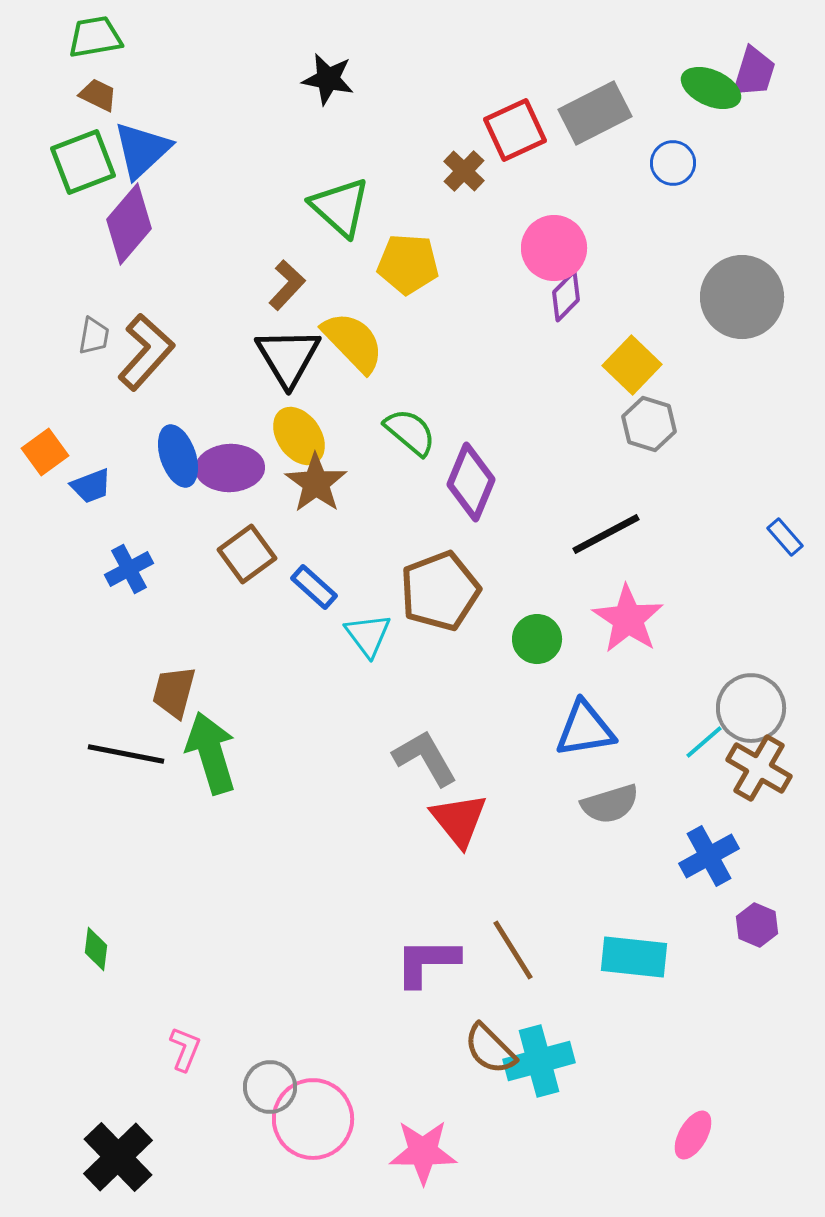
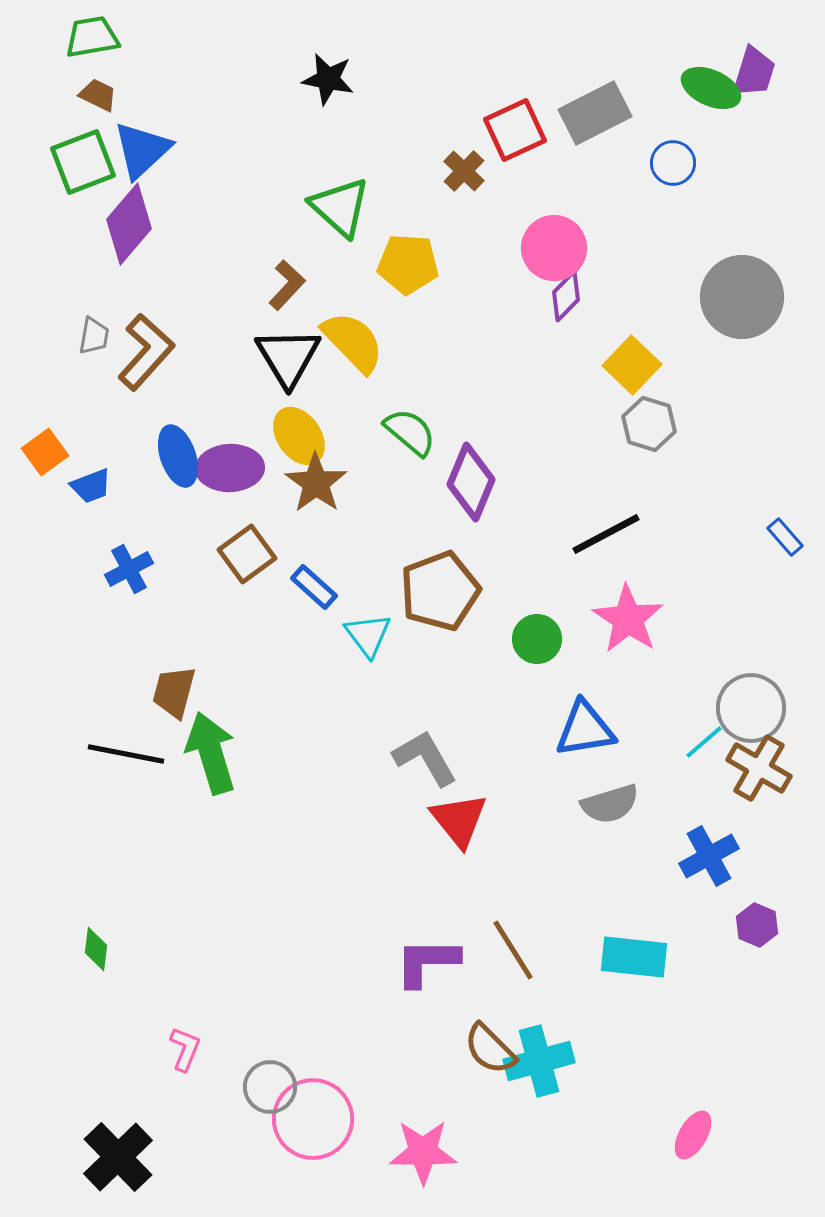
green trapezoid at (95, 37): moved 3 px left
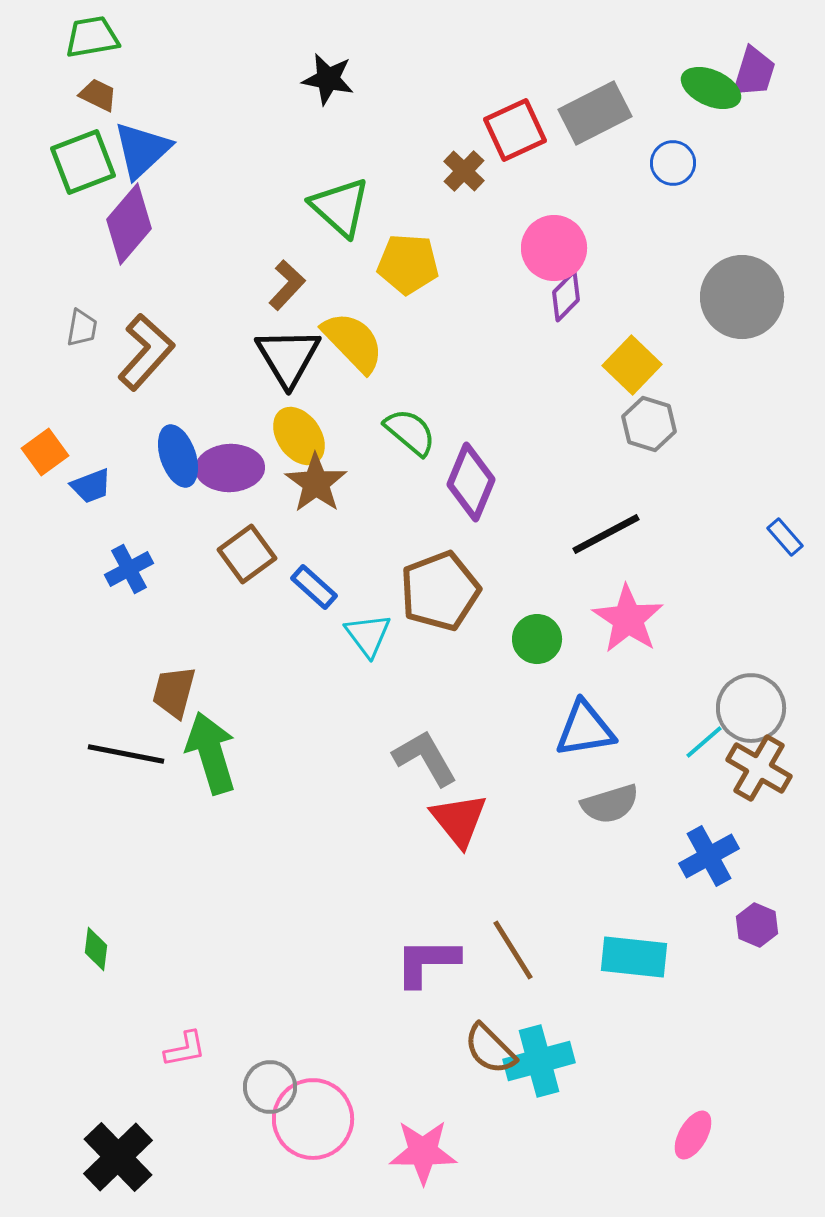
gray trapezoid at (94, 336): moved 12 px left, 8 px up
pink L-shape at (185, 1049): rotated 57 degrees clockwise
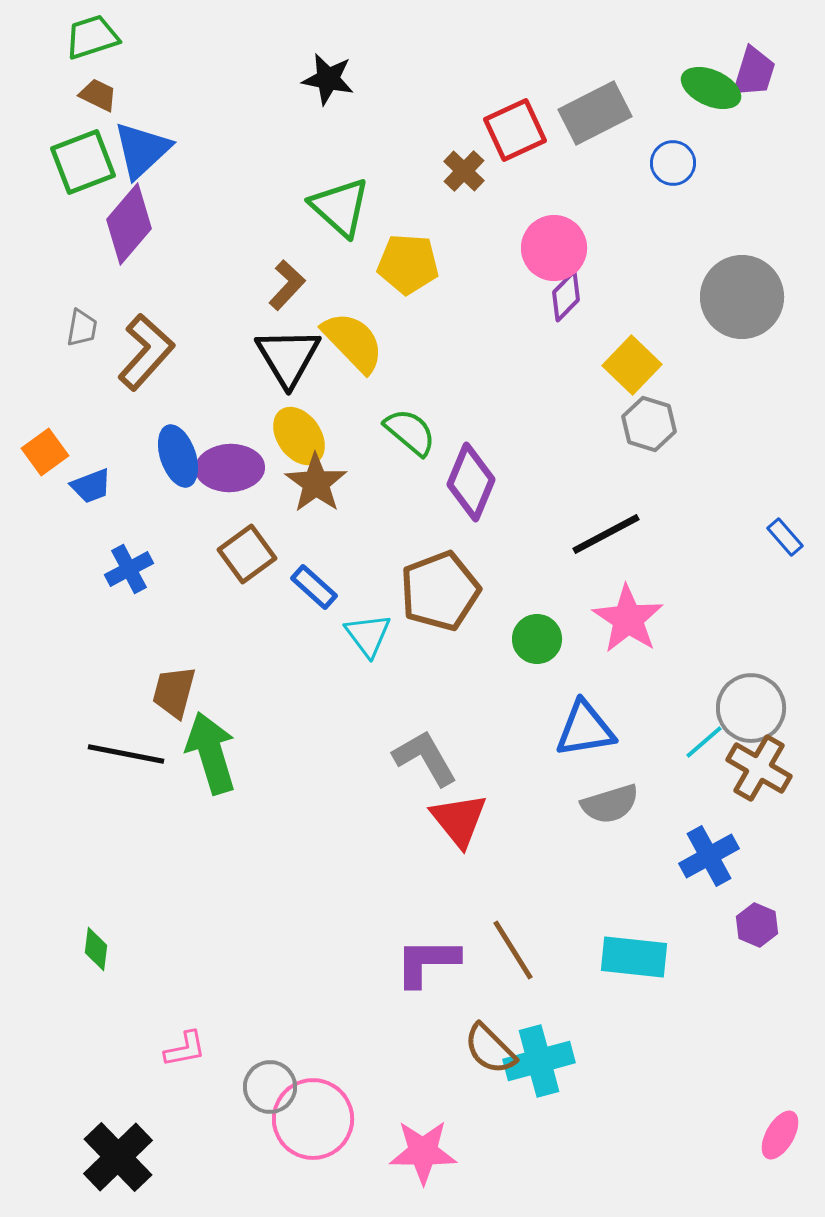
green trapezoid at (92, 37): rotated 8 degrees counterclockwise
pink ellipse at (693, 1135): moved 87 px right
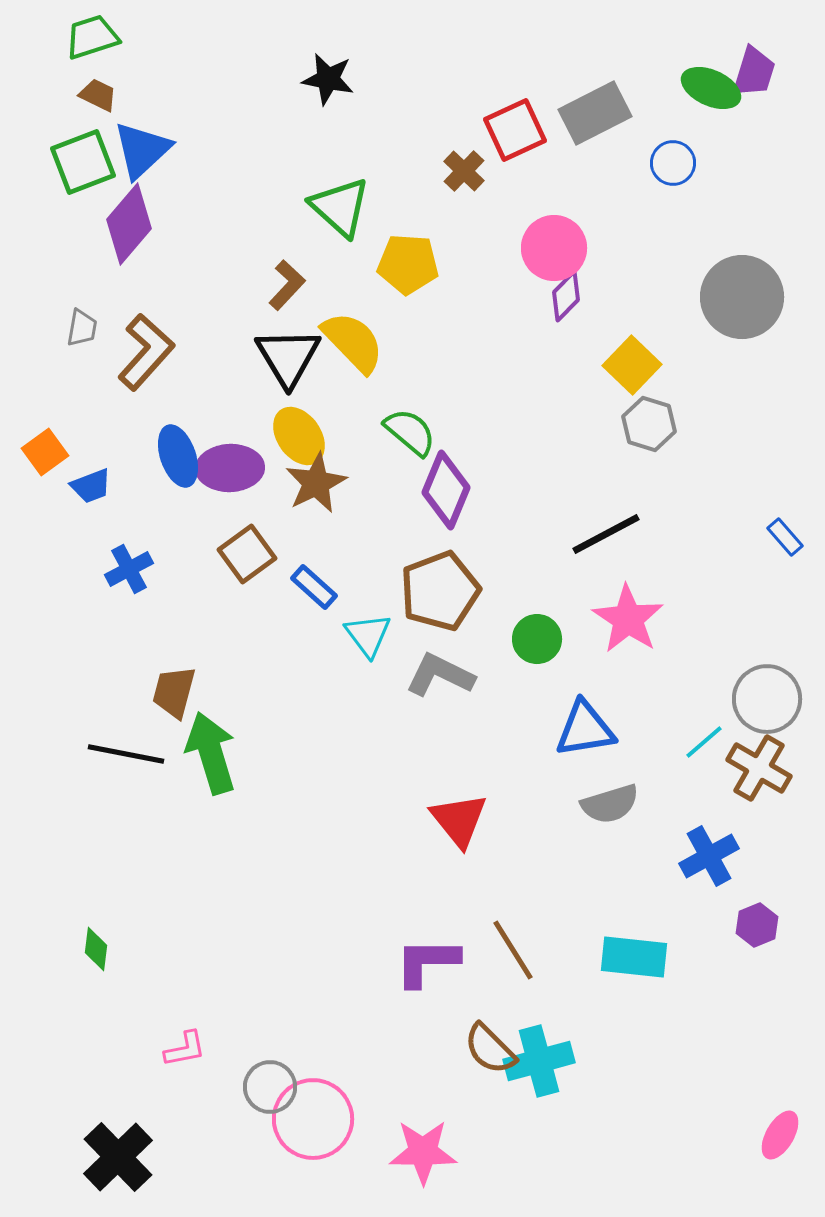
purple diamond at (471, 482): moved 25 px left, 8 px down
brown star at (316, 483): rotated 10 degrees clockwise
gray circle at (751, 708): moved 16 px right, 9 px up
gray L-shape at (425, 758): moved 15 px right, 83 px up; rotated 34 degrees counterclockwise
purple hexagon at (757, 925): rotated 15 degrees clockwise
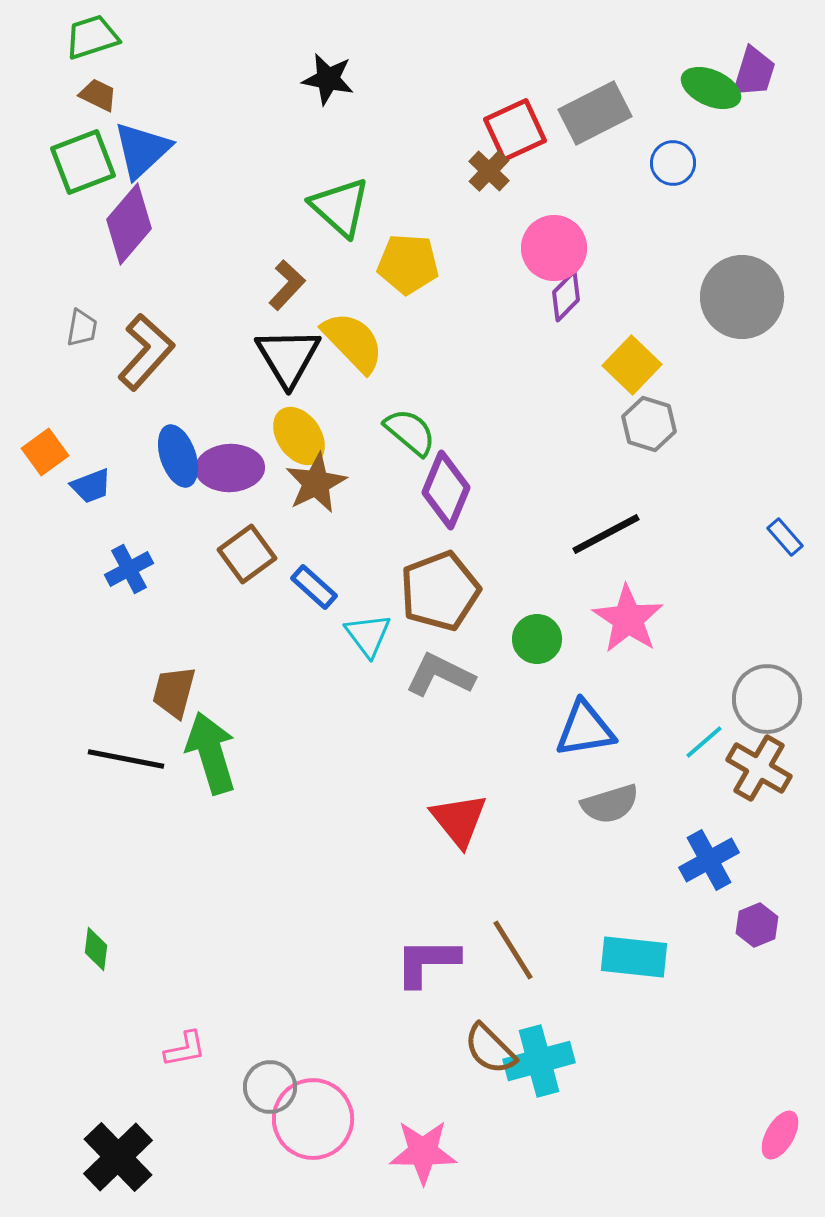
brown cross at (464, 171): moved 25 px right
black line at (126, 754): moved 5 px down
blue cross at (709, 856): moved 4 px down
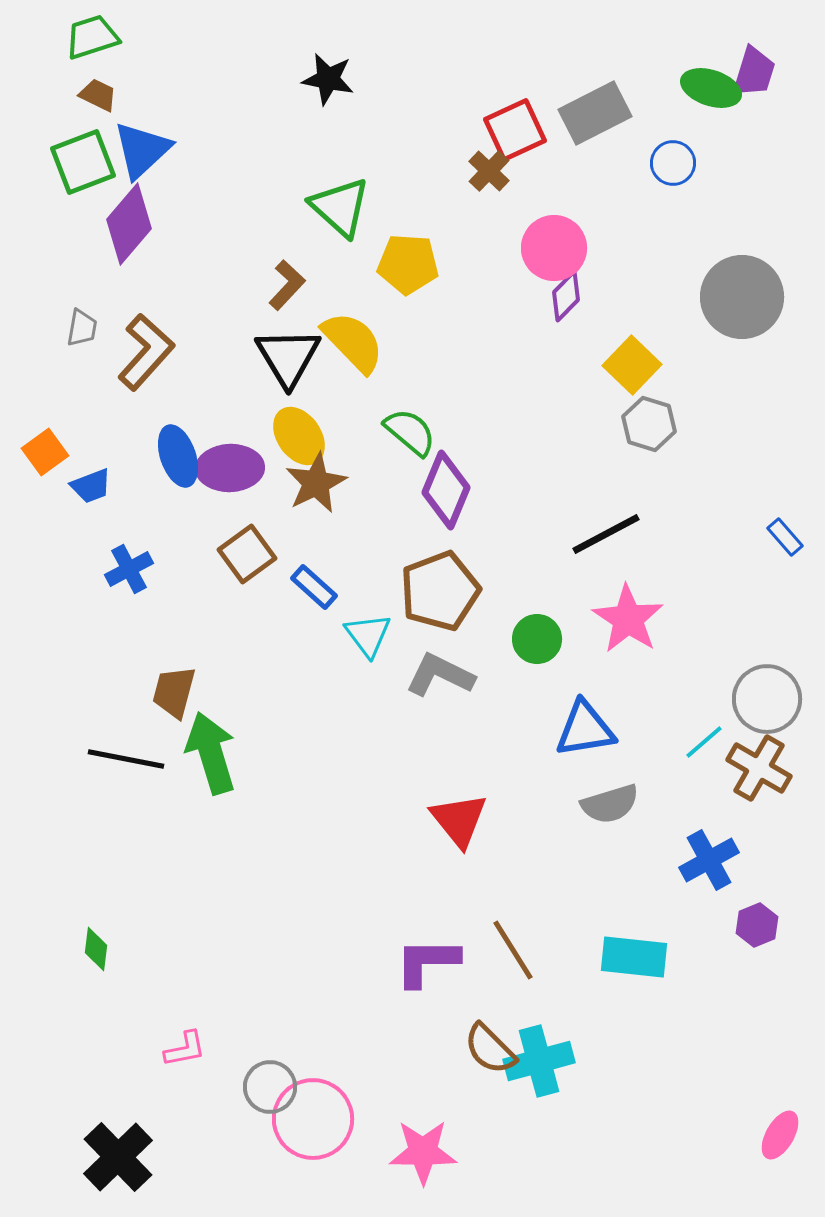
green ellipse at (711, 88): rotated 6 degrees counterclockwise
